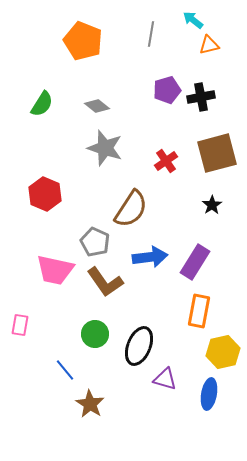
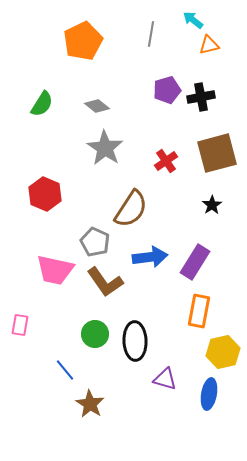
orange pentagon: rotated 24 degrees clockwise
gray star: rotated 15 degrees clockwise
black ellipse: moved 4 px left, 5 px up; rotated 24 degrees counterclockwise
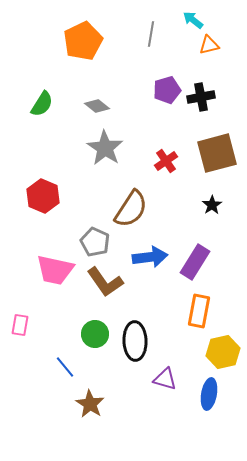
red hexagon: moved 2 px left, 2 px down
blue line: moved 3 px up
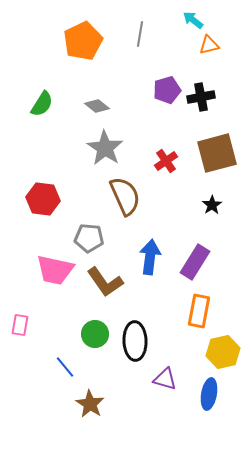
gray line: moved 11 px left
red hexagon: moved 3 px down; rotated 16 degrees counterclockwise
brown semicircle: moved 6 px left, 13 px up; rotated 57 degrees counterclockwise
gray pentagon: moved 6 px left, 4 px up; rotated 20 degrees counterclockwise
blue arrow: rotated 76 degrees counterclockwise
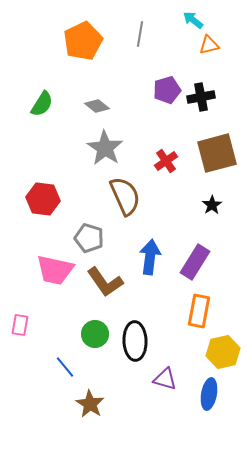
gray pentagon: rotated 12 degrees clockwise
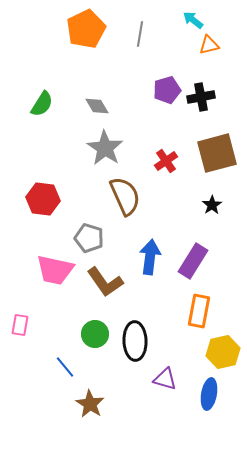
orange pentagon: moved 3 px right, 12 px up
gray diamond: rotated 20 degrees clockwise
purple rectangle: moved 2 px left, 1 px up
